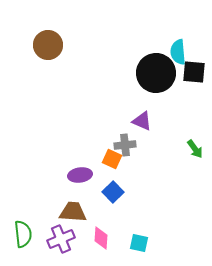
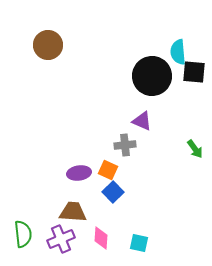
black circle: moved 4 px left, 3 px down
orange square: moved 4 px left, 11 px down
purple ellipse: moved 1 px left, 2 px up
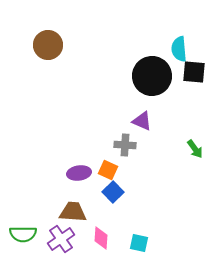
cyan semicircle: moved 1 px right, 3 px up
gray cross: rotated 10 degrees clockwise
green semicircle: rotated 96 degrees clockwise
purple cross: rotated 12 degrees counterclockwise
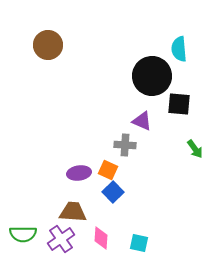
black square: moved 15 px left, 32 px down
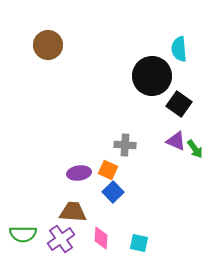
black square: rotated 30 degrees clockwise
purple triangle: moved 34 px right, 20 px down
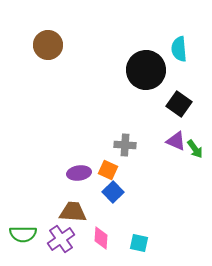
black circle: moved 6 px left, 6 px up
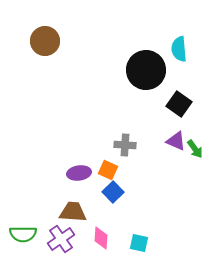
brown circle: moved 3 px left, 4 px up
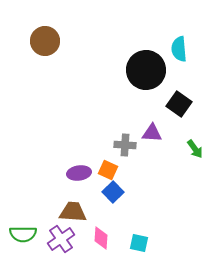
purple triangle: moved 24 px left, 8 px up; rotated 20 degrees counterclockwise
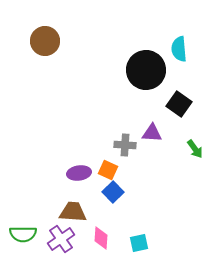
cyan square: rotated 24 degrees counterclockwise
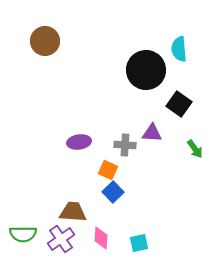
purple ellipse: moved 31 px up
